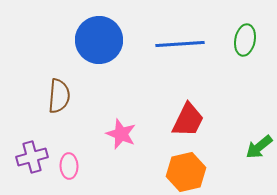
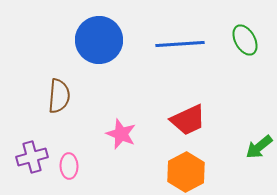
green ellipse: rotated 40 degrees counterclockwise
red trapezoid: rotated 39 degrees clockwise
orange hexagon: rotated 15 degrees counterclockwise
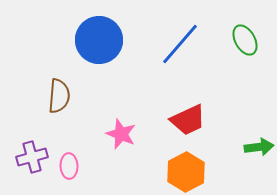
blue line: rotated 45 degrees counterclockwise
green arrow: rotated 148 degrees counterclockwise
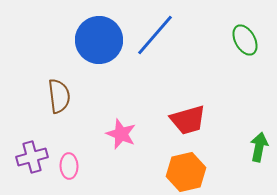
blue line: moved 25 px left, 9 px up
brown semicircle: rotated 12 degrees counterclockwise
red trapezoid: rotated 9 degrees clockwise
green arrow: rotated 72 degrees counterclockwise
orange hexagon: rotated 15 degrees clockwise
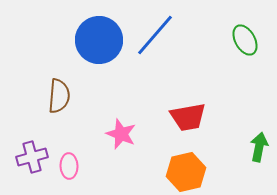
brown semicircle: rotated 12 degrees clockwise
red trapezoid: moved 3 px up; rotated 6 degrees clockwise
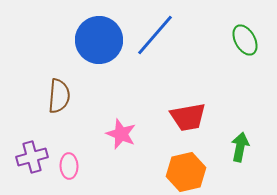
green arrow: moved 19 px left
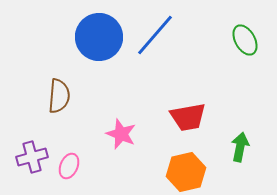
blue circle: moved 3 px up
pink ellipse: rotated 25 degrees clockwise
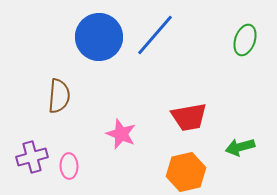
green ellipse: rotated 48 degrees clockwise
red trapezoid: moved 1 px right
green arrow: rotated 116 degrees counterclockwise
pink ellipse: rotated 25 degrees counterclockwise
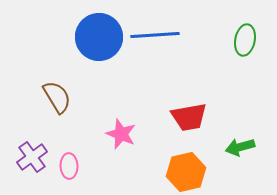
blue line: rotated 45 degrees clockwise
green ellipse: rotated 8 degrees counterclockwise
brown semicircle: moved 2 px left, 1 px down; rotated 36 degrees counterclockwise
purple cross: rotated 20 degrees counterclockwise
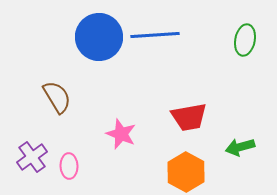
orange hexagon: rotated 18 degrees counterclockwise
